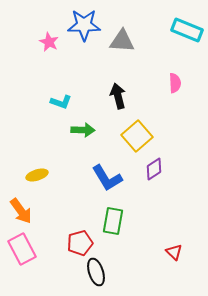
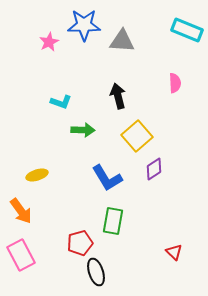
pink star: rotated 18 degrees clockwise
pink rectangle: moved 1 px left, 6 px down
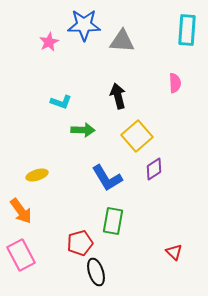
cyan rectangle: rotated 72 degrees clockwise
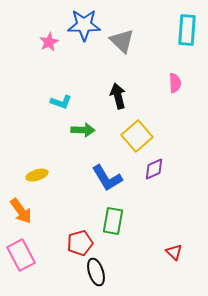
gray triangle: rotated 40 degrees clockwise
purple diamond: rotated 10 degrees clockwise
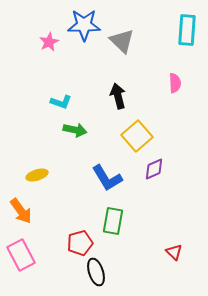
green arrow: moved 8 px left; rotated 10 degrees clockwise
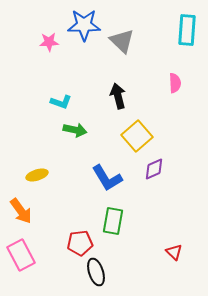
pink star: rotated 24 degrees clockwise
red pentagon: rotated 10 degrees clockwise
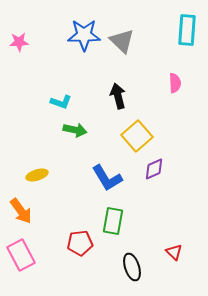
blue star: moved 10 px down
pink star: moved 30 px left
black ellipse: moved 36 px right, 5 px up
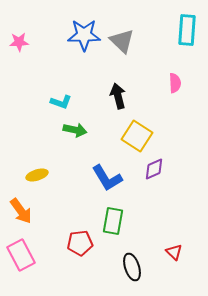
yellow square: rotated 16 degrees counterclockwise
